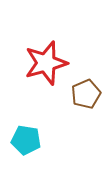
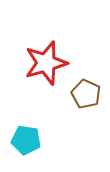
brown pentagon: rotated 24 degrees counterclockwise
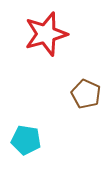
red star: moved 29 px up
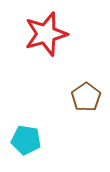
brown pentagon: moved 3 px down; rotated 12 degrees clockwise
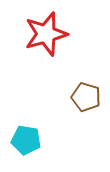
brown pentagon: rotated 20 degrees counterclockwise
